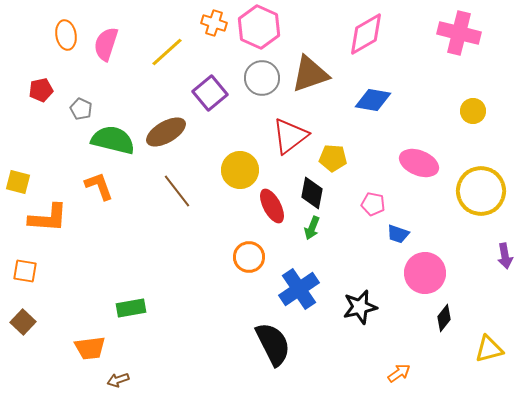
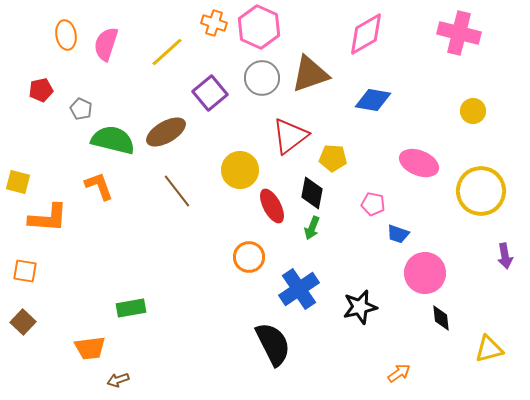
black diamond at (444, 318): moved 3 px left; rotated 44 degrees counterclockwise
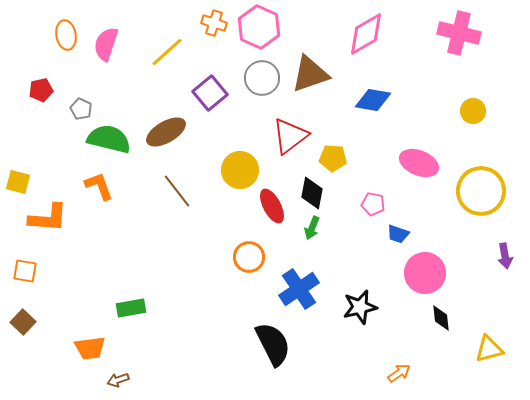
green semicircle at (113, 140): moved 4 px left, 1 px up
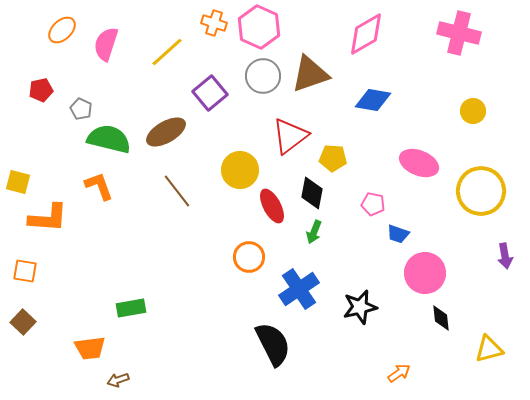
orange ellipse at (66, 35): moved 4 px left, 5 px up; rotated 56 degrees clockwise
gray circle at (262, 78): moved 1 px right, 2 px up
green arrow at (312, 228): moved 2 px right, 4 px down
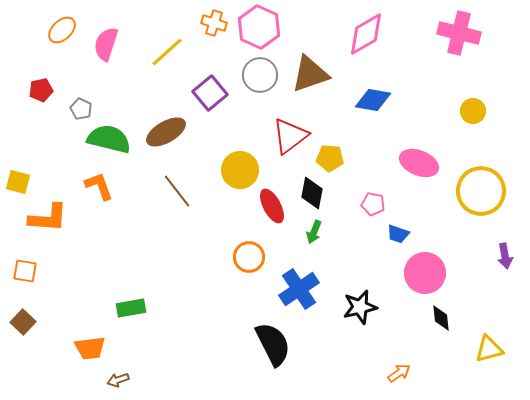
gray circle at (263, 76): moved 3 px left, 1 px up
yellow pentagon at (333, 158): moved 3 px left
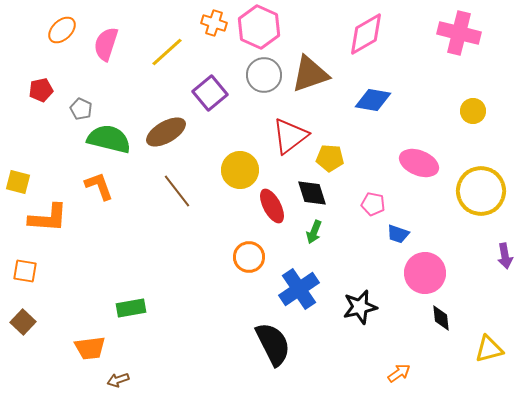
gray circle at (260, 75): moved 4 px right
black diamond at (312, 193): rotated 28 degrees counterclockwise
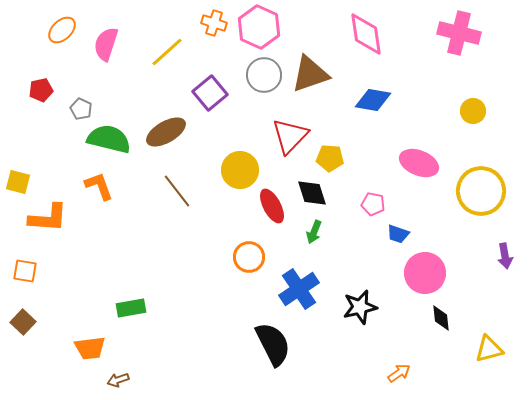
pink diamond at (366, 34): rotated 69 degrees counterclockwise
red triangle at (290, 136): rotated 9 degrees counterclockwise
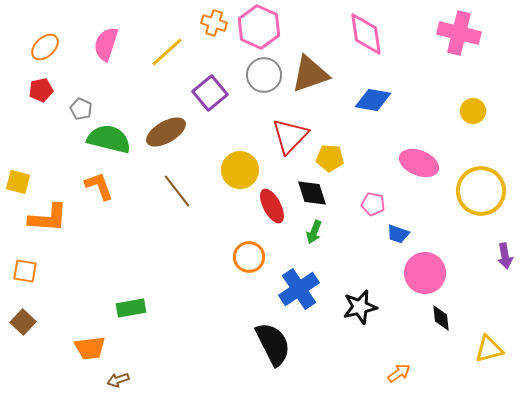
orange ellipse at (62, 30): moved 17 px left, 17 px down
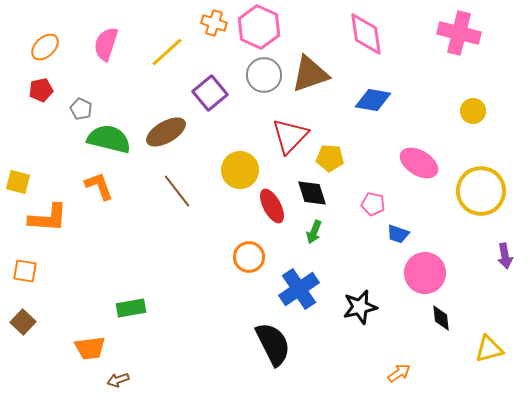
pink ellipse at (419, 163): rotated 9 degrees clockwise
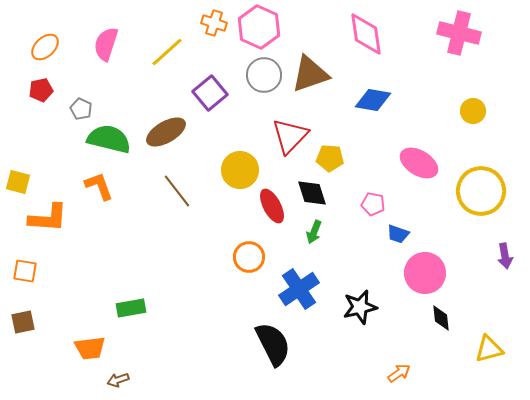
brown square at (23, 322): rotated 35 degrees clockwise
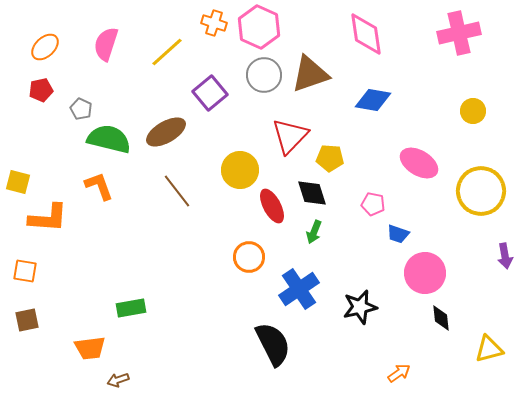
pink cross at (459, 33): rotated 27 degrees counterclockwise
brown square at (23, 322): moved 4 px right, 2 px up
